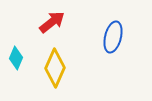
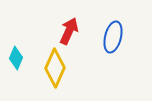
red arrow: moved 17 px right, 9 px down; rotated 28 degrees counterclockwise
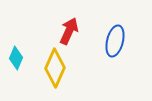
blue ellipse: moved 2 px right, 4 px down
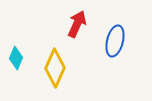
red arrow: moved 8 px right, 7 px up
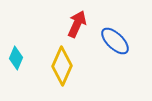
blue ellipse: rotated 60 degrees counterclockwise
yellow diamond: moved 7 px right, 2 px up
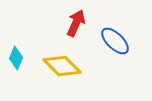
red arrow: moved 1 px left, 1 px up
yellow diamond: rotated 69 degrees counterclockwise
